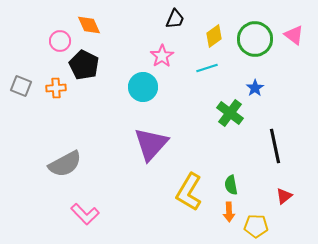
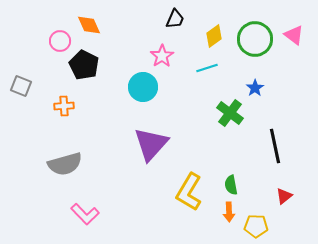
orange cross: moved 8 px right, 18 px down
gray semicircle: rotated 12 degrees clockwise
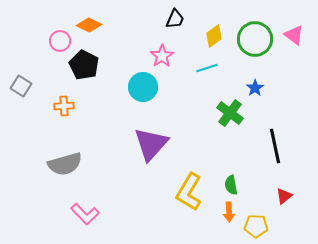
orange diamond: rotated 40 degrees counterclockwise
gray square: rotated 10 degrees clockwise
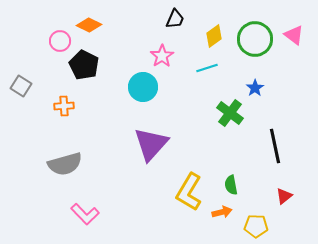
orange arrow: moved 7 px left; rotated 102 degrees counterclockwise
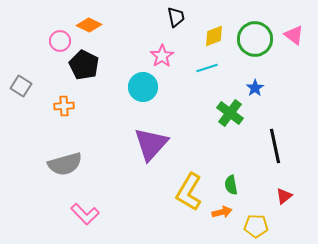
black trapezoid: moved 1 px right, 2 px up; rotated 35 degrees counterclockwise
yellow diamond: rotated 15 degrees clockwise
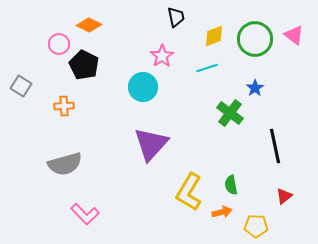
pink circle: moved 1 px left, 3 px down
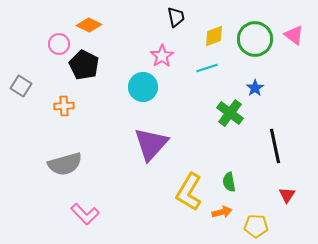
green semicircle: moved 2 px left, 3 px up
red triangle: moved 3 px right, 1 px up; rotated 18 degrees counterclockwise
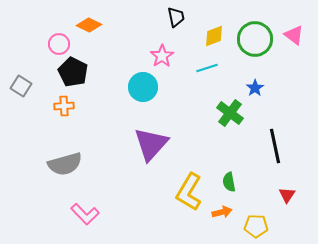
black pentagon: moved 11 px left, 7 px down
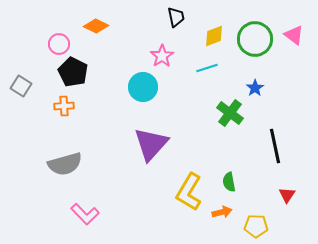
orange diamond: moved 7 px right, 1 px down
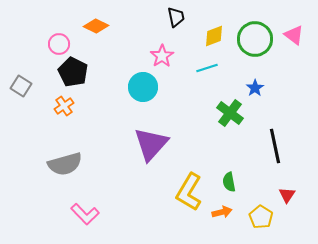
orange cross: rotated 30 degrees counterclockwise
yellow pentagon: moved 5 px right, 9 px up; rotated 30 degrees clockwise
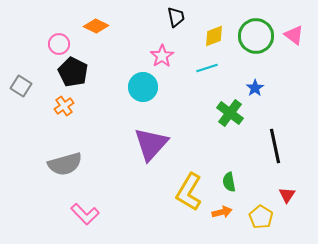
green circle: moved 1 px right, 3 px up
